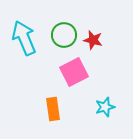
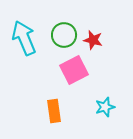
pink square: moved 2 px up
orange rectangle: moved 1 px right, 2 px down
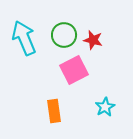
cyan star: rotated 12 degrees counterclockwise
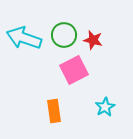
cyan arrow: rotated 48 degrees counterclockwise
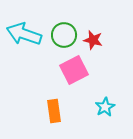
cyan arrow: moved 4 px up
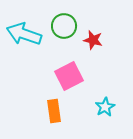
green circle: moved 9 px up
pink square: moved 5 px left, 6 px down
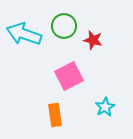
orange rectangle: moved 1 px right, 4 px down
